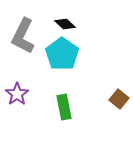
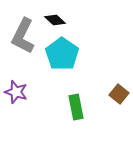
black diamond: moved 10 px left, 4 px up
purple star: moved 1 px left, 2 px up; rotated 20 degrees counterclockwise
brown square: moved 5 px up
green rectangle: moved 12 px right
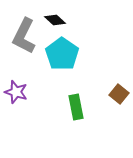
gray L-shape: moved 1 px right
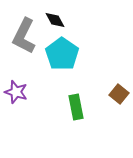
black diamond: rotated 20 degrees clockwise
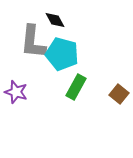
gray L-shape: moved 9 px right, 6 px down; rotated 21 degrees counterclockwise
cyan pentagon: rotated 20 degrees counterclockwise
green rectangle: moved 20 px up; rotated 40 degrees clockwise
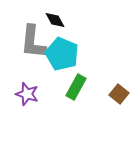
cyan pentagon: rotated 8 degrees clockwise
purple star: moved 11 px right, 2 px down
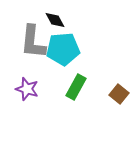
cyan pentagon: moved 1 px right, 5 px up; rotated 28 degrees counterclockwise
purple star: moved 5 px up
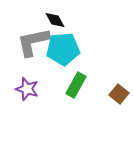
gray L-shape: rotated 72 degrees clockwise
green rectangle: moved 2 px up
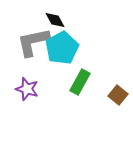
cyan pentagon: moved 1 px left, 1 px up; rotated 24 degrees counterclockwise
green rectangle: moved 4 px right, 3 px up
brown square: moved 1 px left, 1 px down
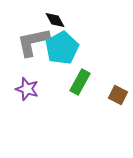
brown square: rotated 12 degrees counterclockwise
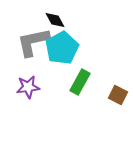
purple star: moved 1 px right, 2 px up; rotated 25 degrees counterclockwise
